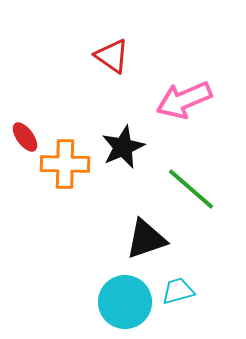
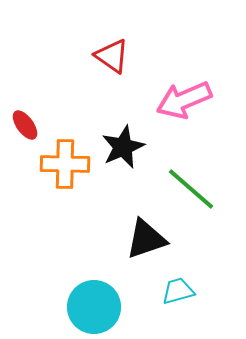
red ellipse: moved 12 px up
cyan circle: moved 31 px left, 5 px down
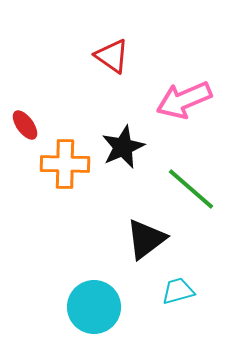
black triangle: rotated 18 degrees counterclockwise
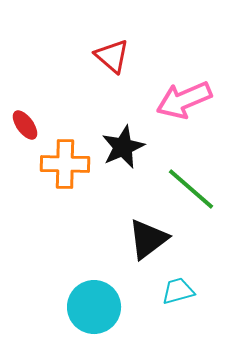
red triangle: rotated 6 degrees clockwise
black triangle: moved 2 px right
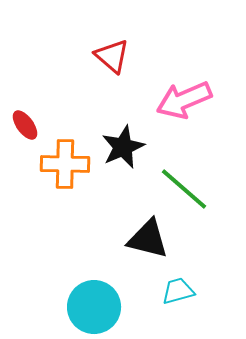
green line: moved 7 px left
black triangle: rotated 51 degrees clockwise
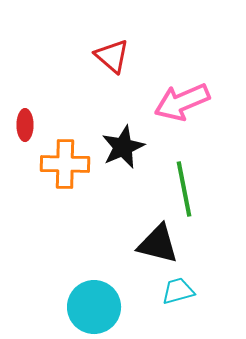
pink arrow: moved 2 px left, 2 px down
red ellipse: rotated 36 degrees clockwise
green line: rotated 38 degrees clockwise
black triangle: moved 10 px right, 5 px down
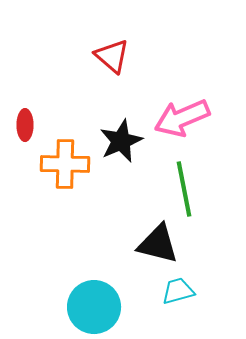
pink arrow: moved 16 px down
black star: moved 2 px left, 6 px up
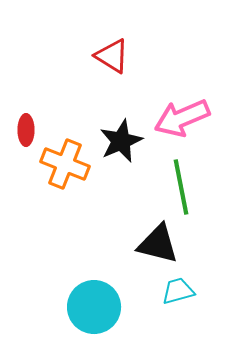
red triangle: rotated 9 degrees counterclockwise
red ellipse: moved 1 px right, 5 px down
orange cross: rotated 21 degrees clockwise
green line: moved 3 px left, 2 px up
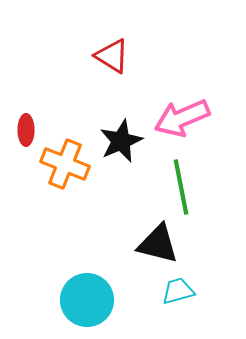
cyan circle: moved 7 px left, 7 px up
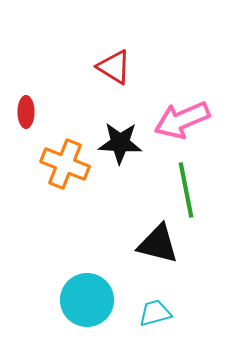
red triangle: moved 2 px right, 11 px down
pink arrow: moved 2 px down
red ellipse: moved 18 px up
black star: moved 1 px left, 2 px down; rotated 27 degrees clockwise
green line: moved 5 px right, 3 px down
cyan trapezoid: moved 23 px left, 22 px down
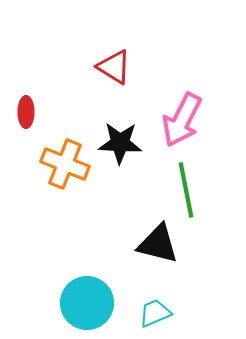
pink arrow: rotated 40 degrees counterclockwise
cyan circle: moved 3 px down
cyan trapezoid: rotated 8 degrees counterclockwise
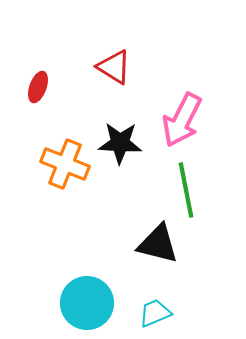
red ellipse: moved 12 px right, 25 px up; rotated 20 degrees clockwise
